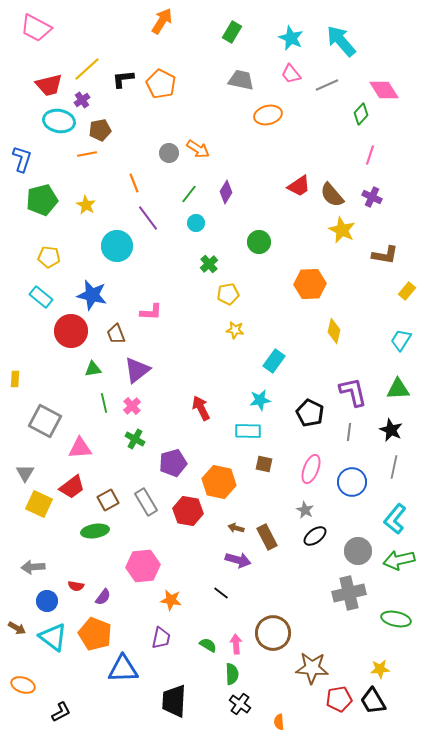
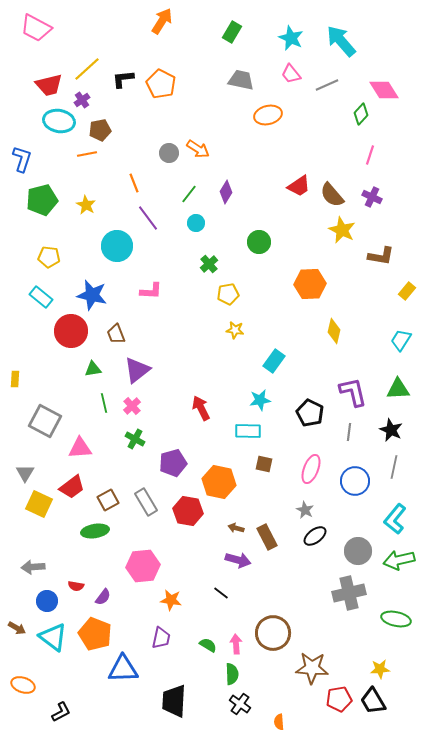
brown L-shape at (385, 255): moved 4 px left, 1 px down
pink L-shape at (151, 312): moved 21 px up
blue circle at (352, 482): moved 3 px right, 1 px up
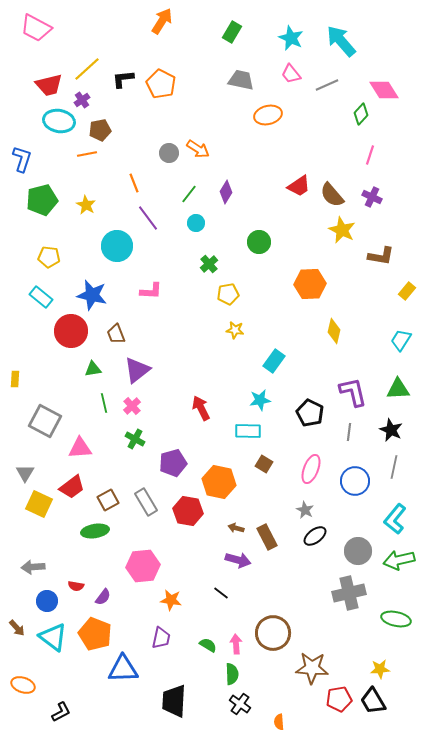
brown square at (264, 464): rotated 18 degrees clockwise
brown arrow at (17, 628): rotated 18 degrees clockwise
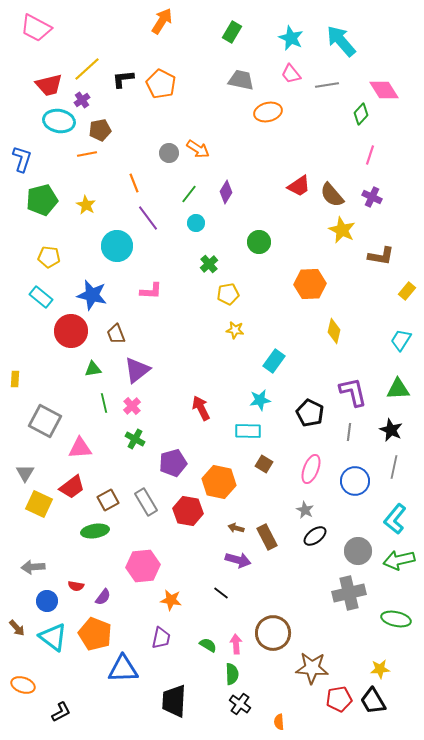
gray line at (327, 85): rotated 15 degrees clockwise
orange ellipse at (268, 115): moved 3 px up
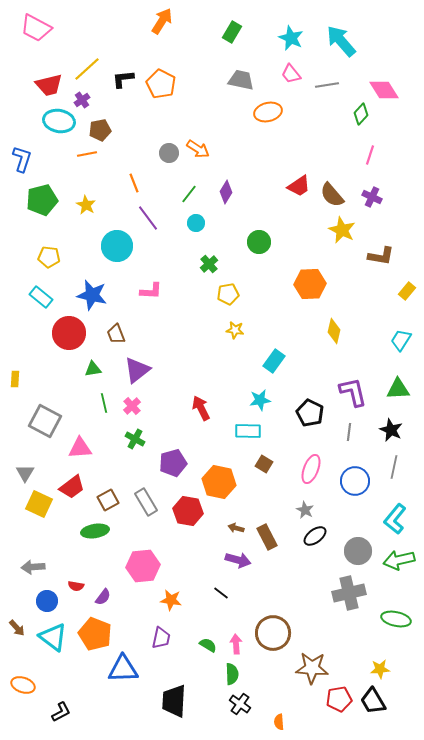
red circle at (71, 331): moved 2 px left, 2 px down
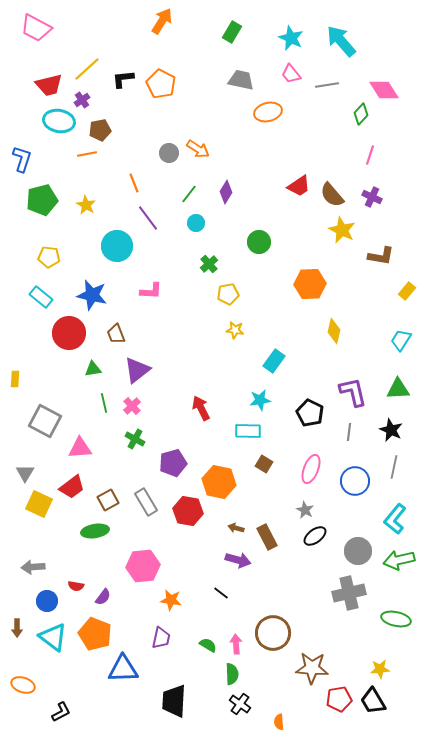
brown arrow at (17, 628): rotated 42 degrees clockwise
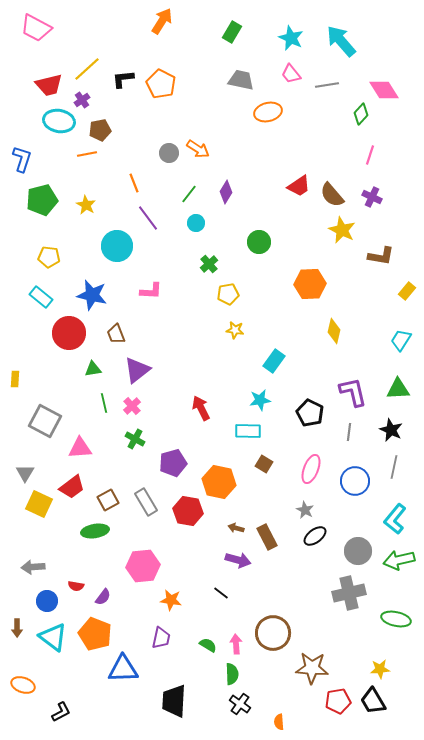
red pentagon at (339, 699): moved 1 px left, 2 px down
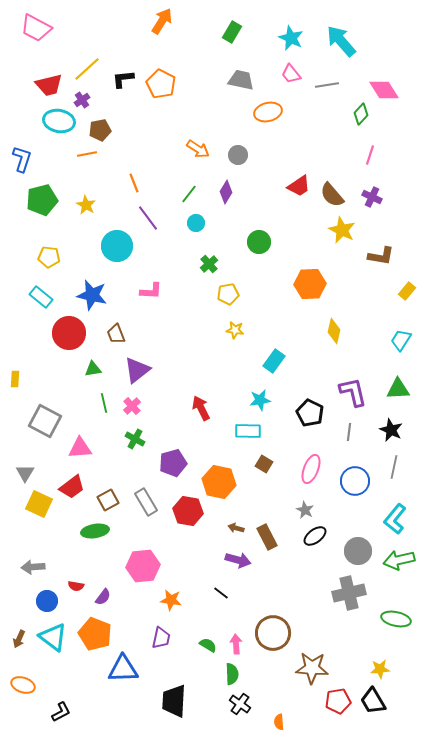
gray circle at (169, 153): moved 69 px right, 2 px down
brown arrow at (17, 628): moved 2 px right, 11 px down; rotated 24 degrees clockwise
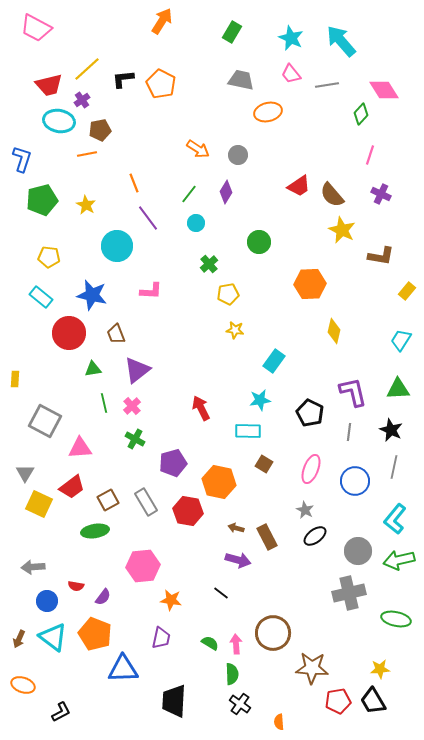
purple cross at (372, 197): moved 9 px right, 3 px up
green semicircle at (208, 645): moved 2 px right, 2 px up
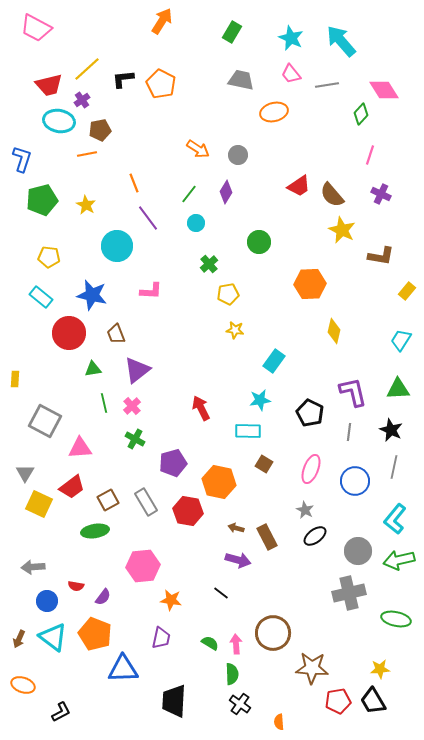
orange ellipse at (268, 112): moved 6 px right
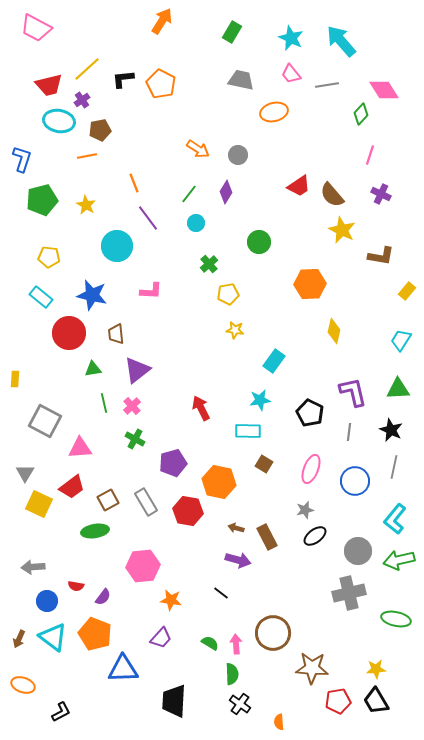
orange line at (87, 154): moved 2 px down
brown trapezoid at (116, 334): rotated 15 degrees clockwise
gray star at (305, 510): rotated 30 degrees clockwise
purple trapezoid at (161, 638): rotated 30 degrees clockwise
yellow star at (380, 669): moved 4 px left
black trapezoid at (373, 701): moved 3 px right
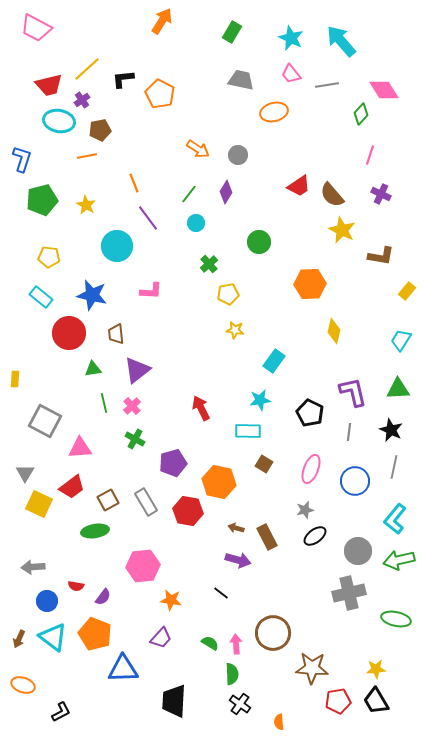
orange pentagon at (161, 84): moved 1 px left, 10 px down
